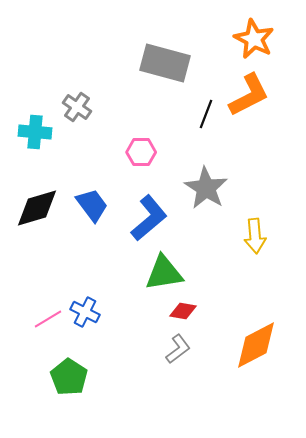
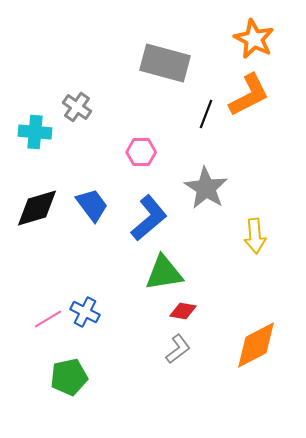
green pentagon: rotated 27 degrees clockwise
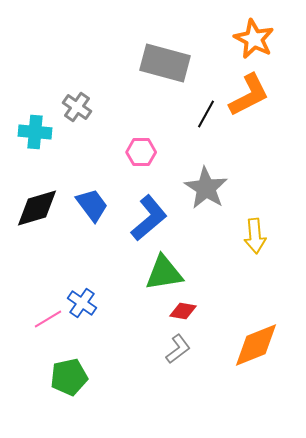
black line: rotated 8 degrees clockwise
blue cross: moved 3 px left, 9 px up; rotated 8 degrees clockwise
orange diamond: rotated 6 degrees clockwise
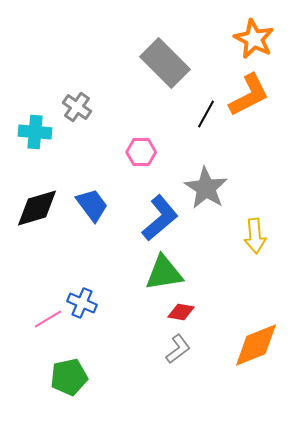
gray rectangle: rotated 30 degrees clockwise
blue L-shape: moved 11 px right
blue cross: rotated 12 degrees counterclockwise
red diamond: moved 2 px left, 1 px down
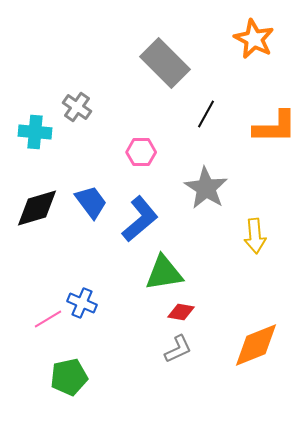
orange L-shape: moved 26 px right, 32 px down; rotated 27 degrees clockwise
blue trapezoid: moved 1 px left, 3 px up
blue L-shape: moved 20 px left, 1 px down
gray L-shape: rotated 12 degrees clockwise
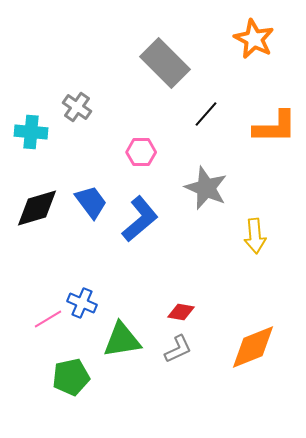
black line: rotated 12 degrees clockwise
cyan cross: moved 4 px left
gray star: rotated 9 degrees counterclockwise
green triangle: moved 42 px left, 67 px down
orange diamond: moved 3 px left, 2 px down
green pentagon: moved 2 px right
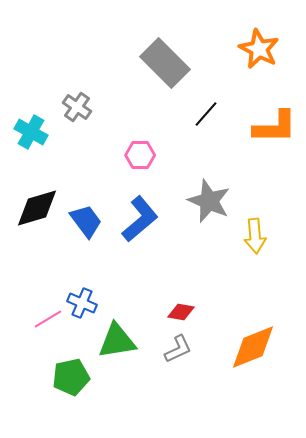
orange star: moved 5 px right, 10 px down
cyan cross: rotated 24 degrees clockwise
pink hexagon: moved 1 px left, 3 px down
gray star: moved 3 px right, 13 px down
blue trapezoid: moved 5 px left, 19 px down
green triangle: moved 5 px left, 1 px down
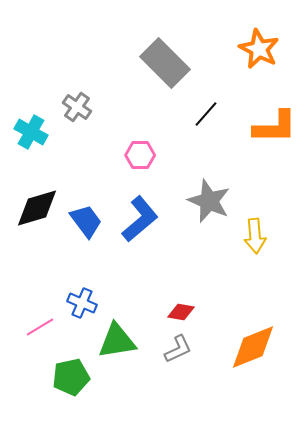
pink line: moved 8 px left, 8 px down
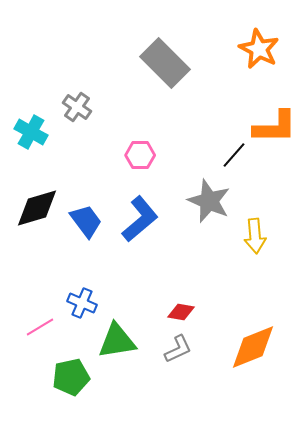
black line: moved 28 px right, 41 px down
